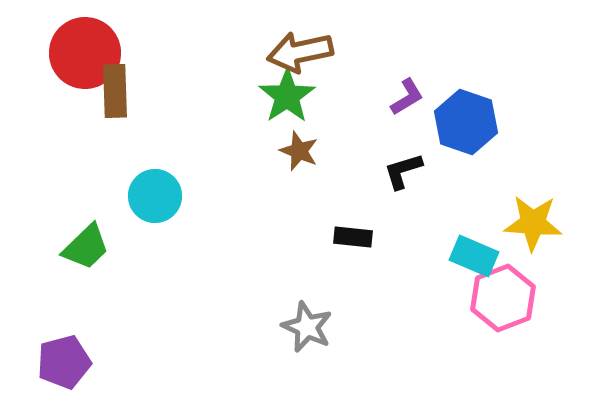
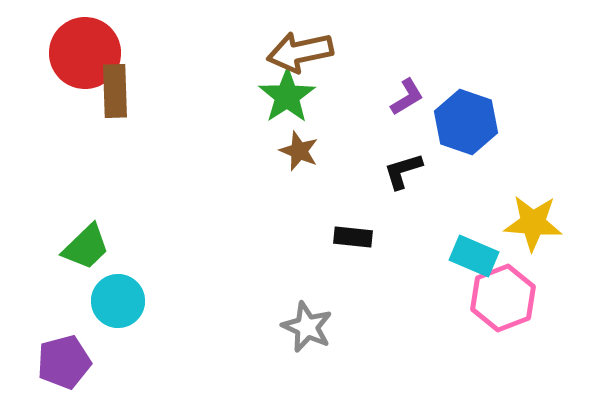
cyan circle: moved 37 px left, 105 px down
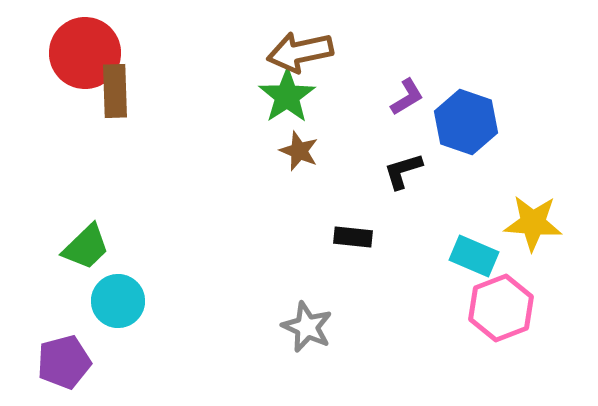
pink hexagon: moved 2 px left, 10 px down
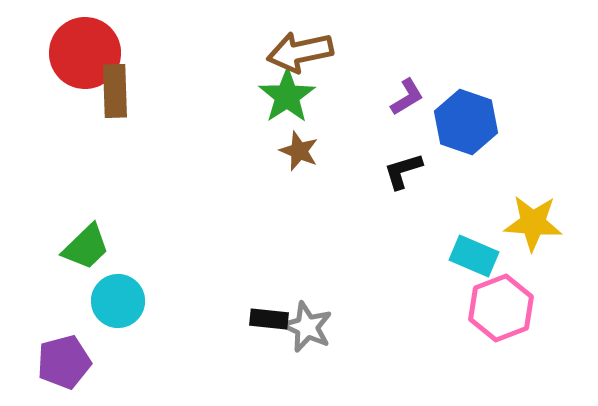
black rectangle: moved 84 px left, 82 px down
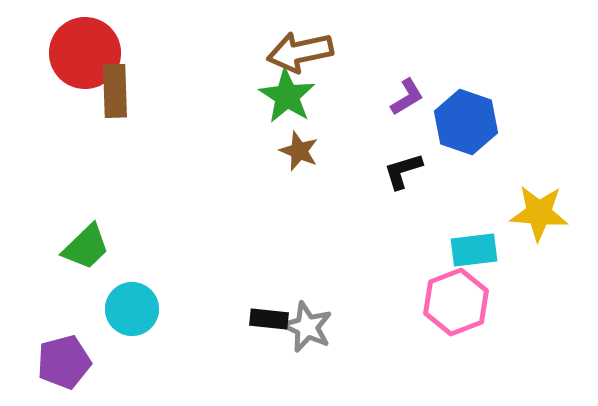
green star: rotated 6 degrees counterclockwise
yellow star: moved 6 px right, 10 px up
cyan rectangle: moved 6 px up; rotated 30 degrees counterclockwise
cyan circle: moved 14 px right, 8 px down
pink hexagon: moved 45 px left, 6 px up
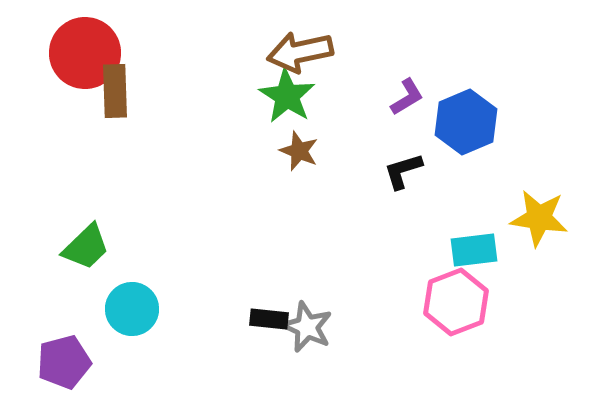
blue hexagon: rotated 18 degrees clockwise
yellow star: moved 5 px down; rotated 4 degrees clockwise
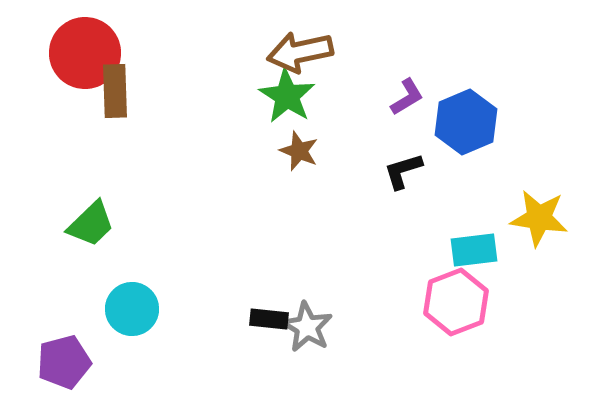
green trapezoid: moved 5 px right, 23 px up
gray star: rotated 6 degrees clockwise
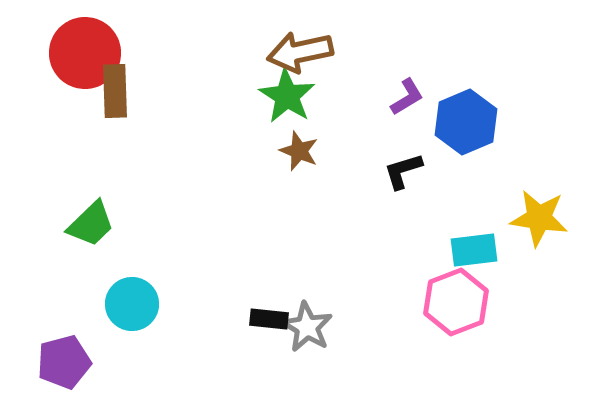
cyan circle: moved 5 px up
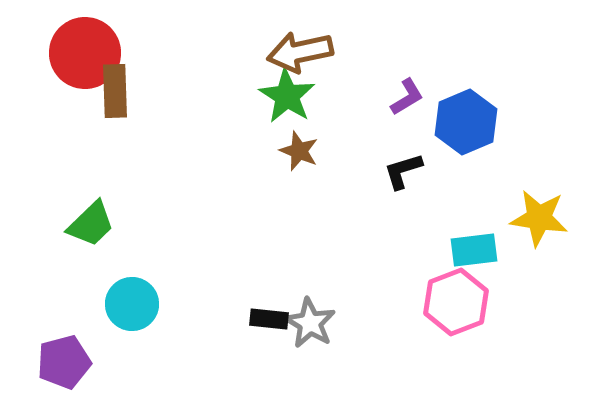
gray star: moved 3 px right, 4 px up
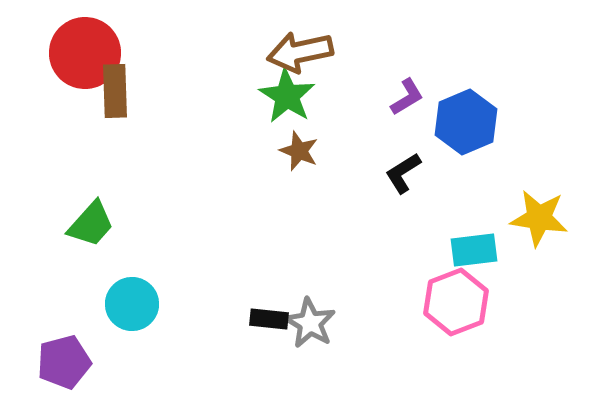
black L-shape: moved 2 px down; rotated 15 degrees counterclockwise
green trapezoid: rotated 4 degrees counterclockwise
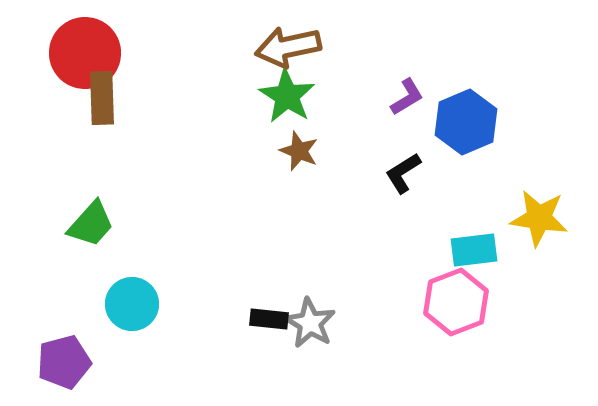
brown arrow: moved 12 px left, 5 px up
brown rectangle: moved 13 px left, 7 px down
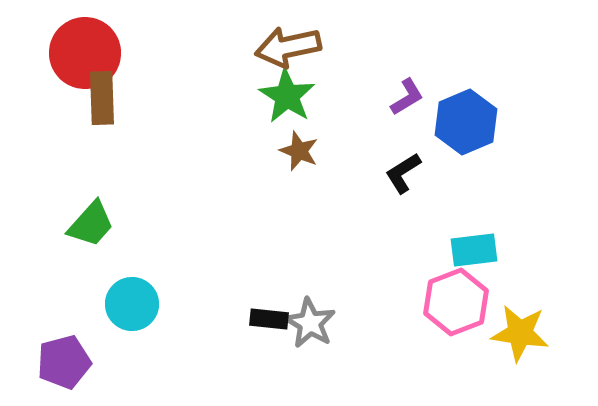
yellow star: moved 19 px left, 115 px down
